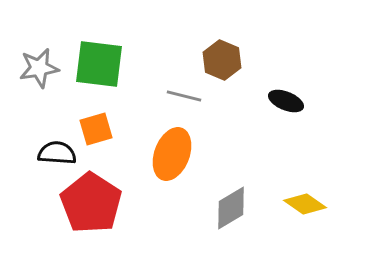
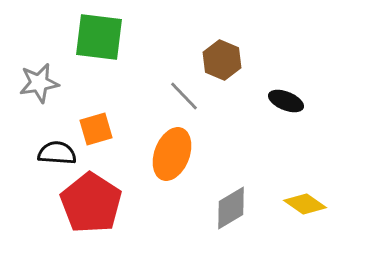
green square: moved 27 px up
gray star: moved 15 px down
gray line: rotated 32 degrees clockwise
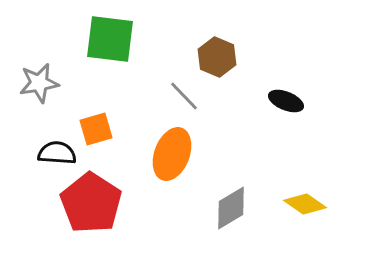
green square: moved 11 px right, 2 px down
brown hexagon: moved 5 px left, 3 px up
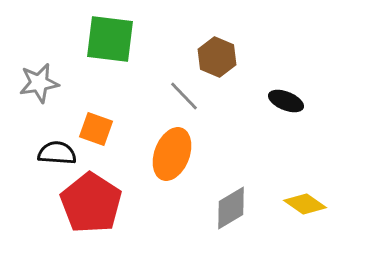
orange square: rotated 36 degrees clockwise
